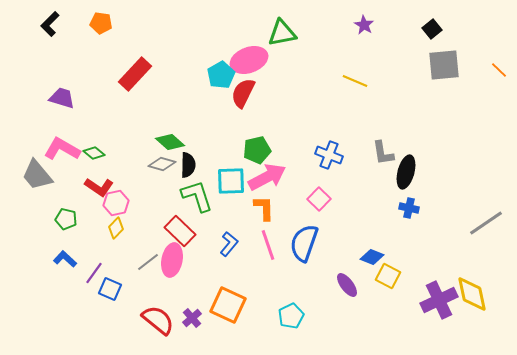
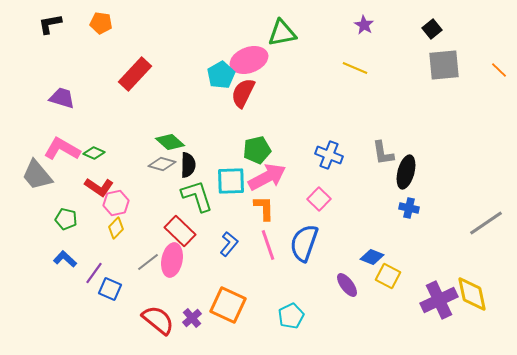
black L-shape at (50, 24): rotated 35 degrees clockwise
yellow line at (355, 81): moved 13 px up
green diamond at (94, 153): rotated 15 degrees counterclockwise
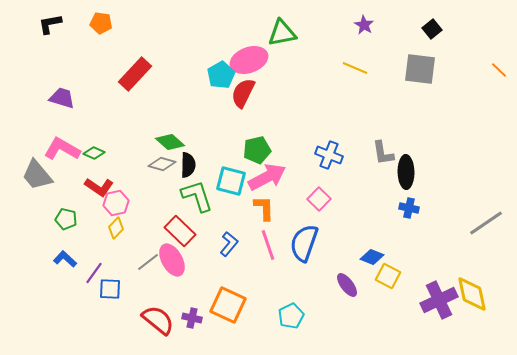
gray square at (444, 65): moved 24 px left, 4 px down; rotated 12 degrees clockwise
black ellipse at (406, 172): rotated 16 degrees counterclockwise
cyan square at (231, 181): rotated 16 degrees clockwise
pink ellipse at (172, 260): rotated 40 degrees counterclockwise
blue square at (110, 289): rotated 20 degrees counterclockwise
purple cross at (192, 318): rotated 36 degrees counterclockwise
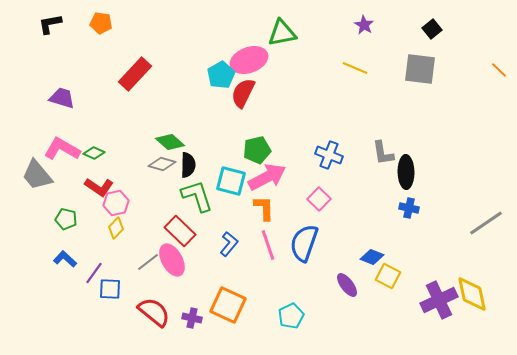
red semicircle at (158, 320): moved 4 px left, 8 px up
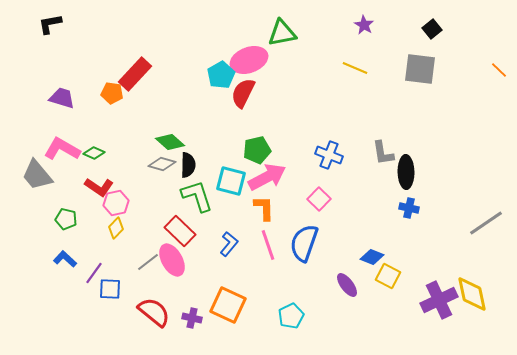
orange pentagon at (101, 23): moved 11 px right, 70 px down
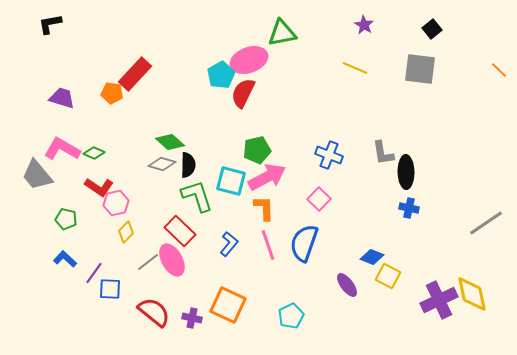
yellow diamond at (116, 228): moved 10 px right, 4 px down
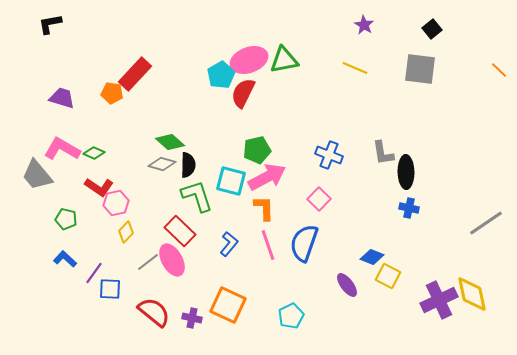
green triangle at (282, 33): moved 2 px right, 27 px down
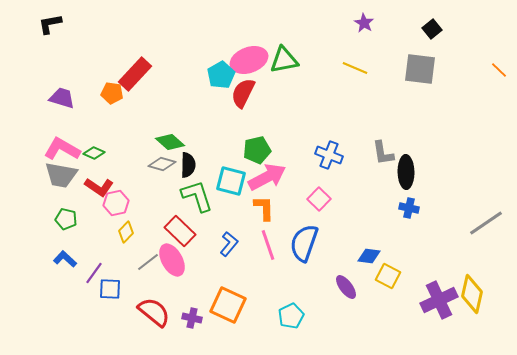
purple star at (364, 25): moved 2 px up
gray trapezoid at (37, 175): moved 24 px right; rotated 40 degrees counterclockwise
blue diamond at (372, 257): moved 3 px left, 1 px up; rotated 15 degrees counterclockwise
purple ellipse at (347, 285): moved 1 px left, 2 px down
yellow diamond at (472, 294): rotated 24 degrees clockwise
